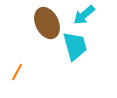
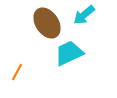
brown ellipse: rotated 8 degrees counterclockwise
cyan trapezoid: moved 6 px left, 7 px down; rotated 100 degrees counterclockwise
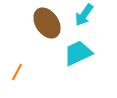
cyan arrow: rotated 15 degrees counterclockwise
cyan trapezoid: moved 9 px right
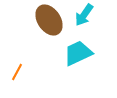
brown ellipse: moved 2 px right, 3 px up
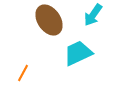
cyan arrow: moved 9 px right
orange line: moved 6 px right, 1 px down
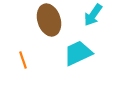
brown ellipse: rotated 16 degrees clockwise
orange line: moved 13 px up; rotated 48 degrees counterclockwise
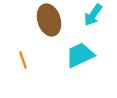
cyan trapezoid: moved 2 px right, 2 px down
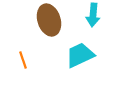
cyan arrow: rotated 30 degrees counterclockwise
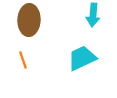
brown ellipse: moved 20 px left; rotated 20 degrees clockwise
cyan trapezoid: moved 2 px right, 3 px down
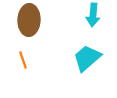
cyan trapezoid: moved 5 px right; rotated 16 degrees counterclockwise
